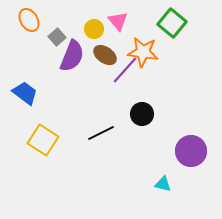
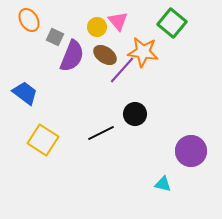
yellow circle: moved 3 px right, 2 px up
gray square: moved 2 px left; rotated 24 degrees counterclockwise
purple line: moved 3 px left
black circle: moved 7 px left
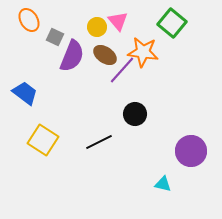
black line: moved 2 px left, 9 px down
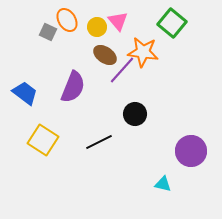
orange ellipse: moved 38 px right
gray square: moved 7 px left, 5 px up
purple semicircle: moved 1 px right, 31 px down
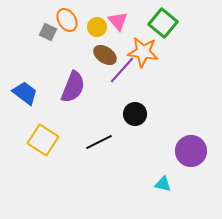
green square: moved 9 px left
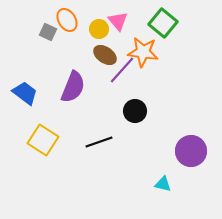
yellow circle: moved 2 px right, 2 px down
black circle: moved 3 px up
black line: rotated 8 degrees clockwise
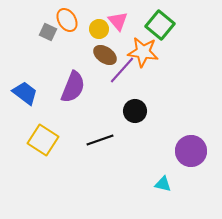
green square: moved 3 px left, 2 px down
black line: moved 1 px right, 2 px up
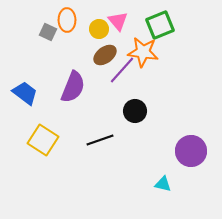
orange ellipse: rotated 30 degrees clockwise
green square: rotated 28 degrees clockwise
brown ellipse: rotated 70 degrees counterclockwise
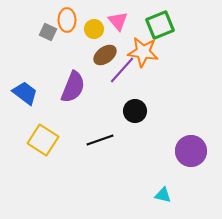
yellow circle: moved 5 px left
cyan triangle: moved 11 px down
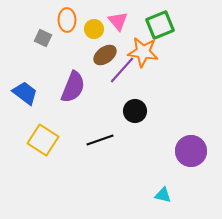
gray square: moved 5 px left, 6 px down
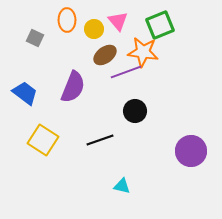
gray square: moved 8 px left
purple line: moved 4 px right, 2 px down; rotated 28 degrees clockwise
cyan triangle: moved 41 px left, 9 px up
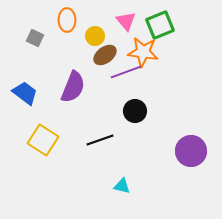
pink triangle: moved 8 px right
yellow circle: moved 1 px right, 7 px down
